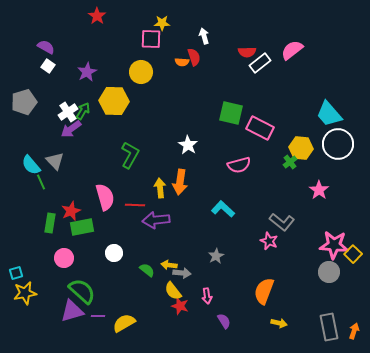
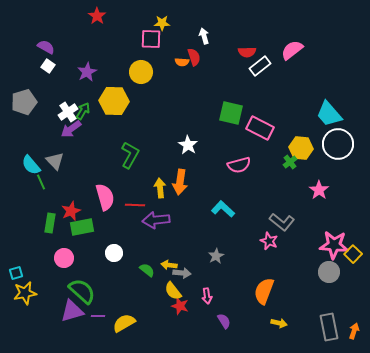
white rectangle at (260, 63): moved 3 px down
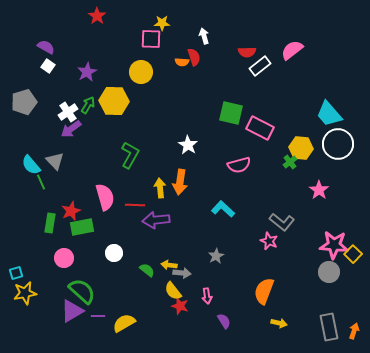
green arrow at (83, 111): moved 5 px right, 6 px up
purple triangle at (72, 311): rotated 15 degrees counterclockwise
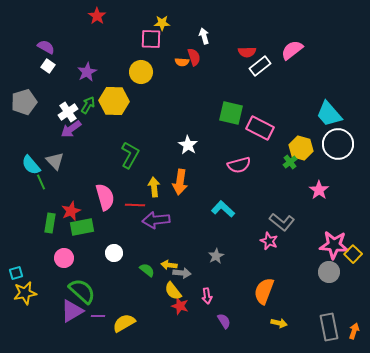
yellow hexagon at (301, 148): rotated 10 degrees clockwise
yellow arrow at (160, 188): moved 6 px left, 1 px up
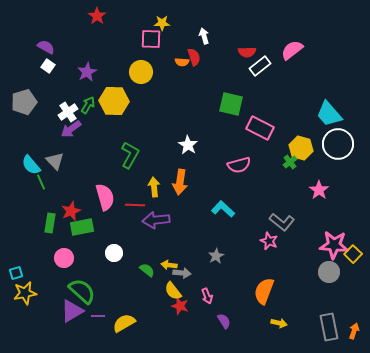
green square at (231, 113): moved 9 px up
pink arrow at (207, 296): rotated 14 degrees counterclockwise
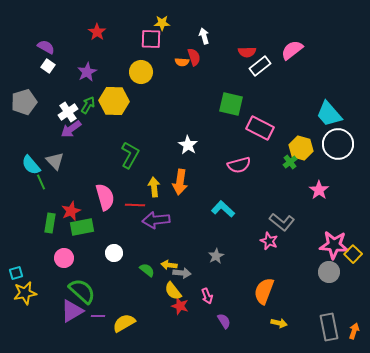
red star at (97, 16): moved 16 px down
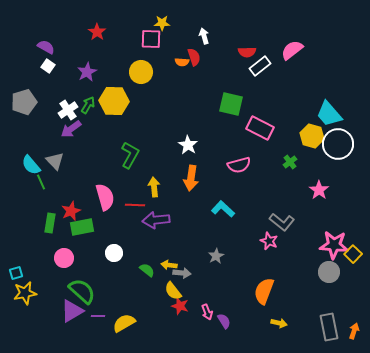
white cross at (68, 112): moved 2 px up
yellow hexagon at (301, 148): moved 11 px right, 12 px up
orange arrow at (180, 182): moved 11 px right, 4 px up
pink arrow at (207, 296): moved 16 px down
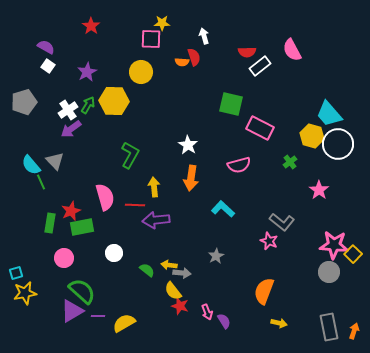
red star at (97, 32): moved 6 px left, 6 px up
pink semicircle at (292, 50): rotated 80 degrees counterclockwise
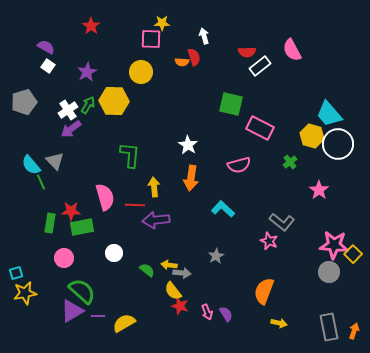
green L-shape at (130, 155): rotated 24 degrees counterclockwise
red star at (71, 211): rotated 24 degrees clockwise
purple semicircle at (224, 321): moved 2 px right, 7 px up
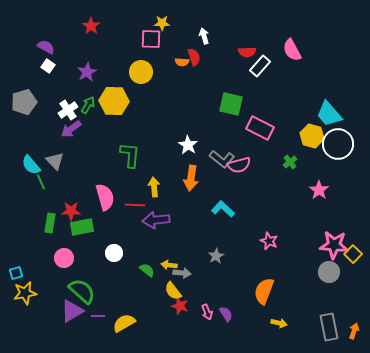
white rectangle at (260, 66): rotated 10 degrees counterclockwise
gray L-shape at (282, 222): moved 60 px left, 63 px up
